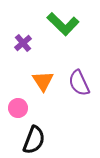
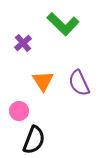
pink circle: moved 1 px right, 3 px down
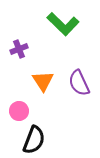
purple cross: moved 4 px left, 6 px down; rotated 18 degrees clockwise
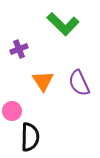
pink circle: moved 7 px left
black semicircle: moved 4 px left, 3 px up; rotated 20 degrees counterclockwise
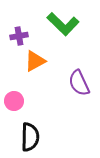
purple cross: moved 13 px up; rotated 12 degrees clockwise
orange triangle: moved 8 px left, 20 px up; rotated 35 degrees clockwise
pink circle: moved 2 px right, 10 px up
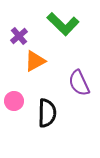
purple cross: rotated 30 degrees counterclockwise
black semicircle: moved 17 px right, 24 px up
